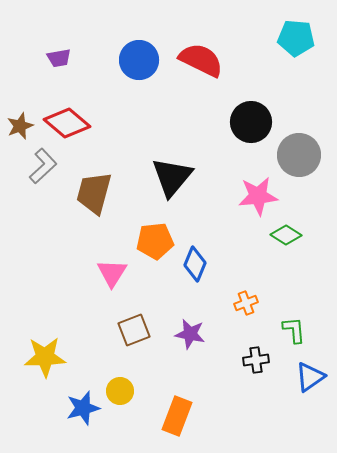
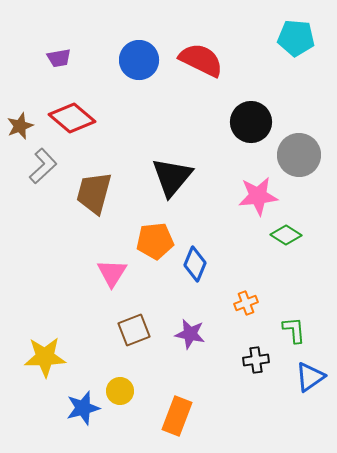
red diamond: moved 5 px right, 5 px up
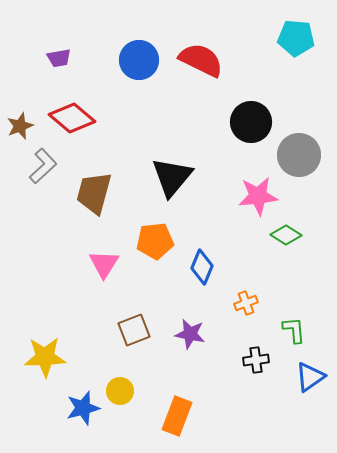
blue diamond: moved 7 px right, 3 px down
pink triangle: moved 8 px left, 9 px up
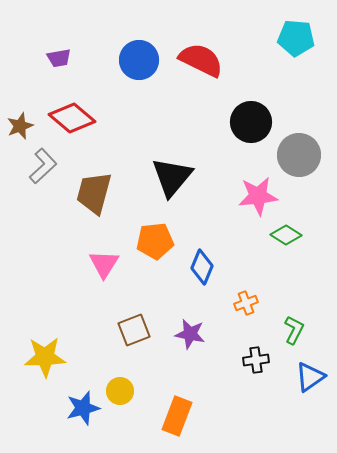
green L-shape: rotated 32 degrees clockwise
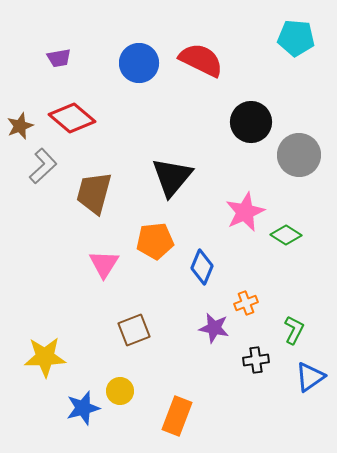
blue circle: moved 3 px down
pink star: moved 13 px left, 16 px down; rotated 18 degrees counterclockwise
purple star: moved 24 px right, 6 px up
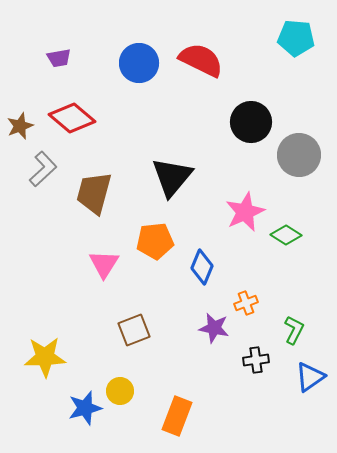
gray L-shape: moved 3 px down
blue star: moved 2 px right
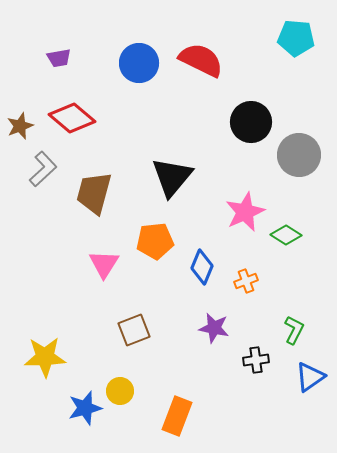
orange cross: moved 22 px up
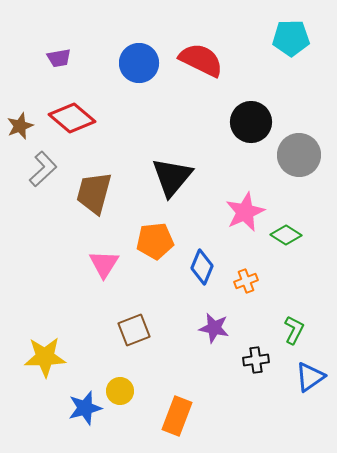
cyan pentagon: moved 5 px left; rotated 6 degrees counterclockwise
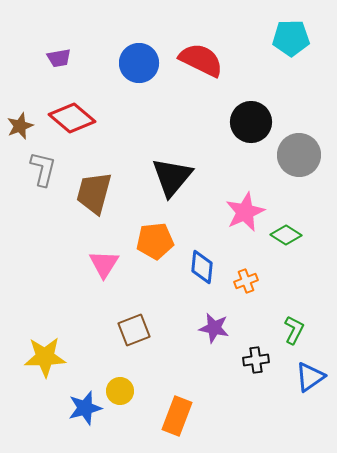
gray L-shape: rotated 33 degrees counterclockwise
blue diamond: rotated 16 degrees counterclockwise
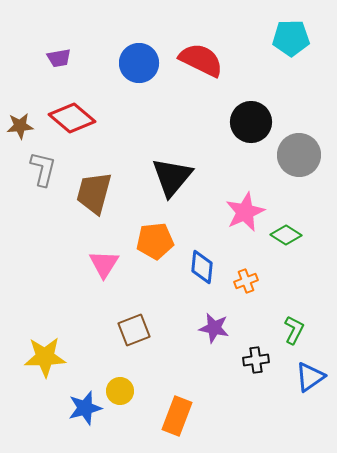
brown star: rotated 16 degrees clockwise
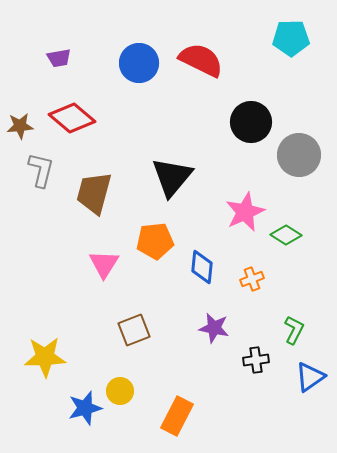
gray L-shape: moved 2 px left, 1 px down
orange cross: moved 6 px right, 2 px up
orange rectangle: rotated 6 degrees clockwise
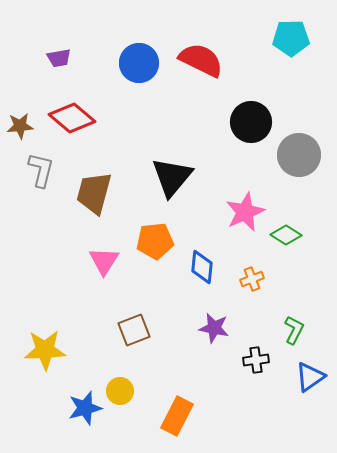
pink triangle: moved 3 px up
yellow star: moved 7 px up
